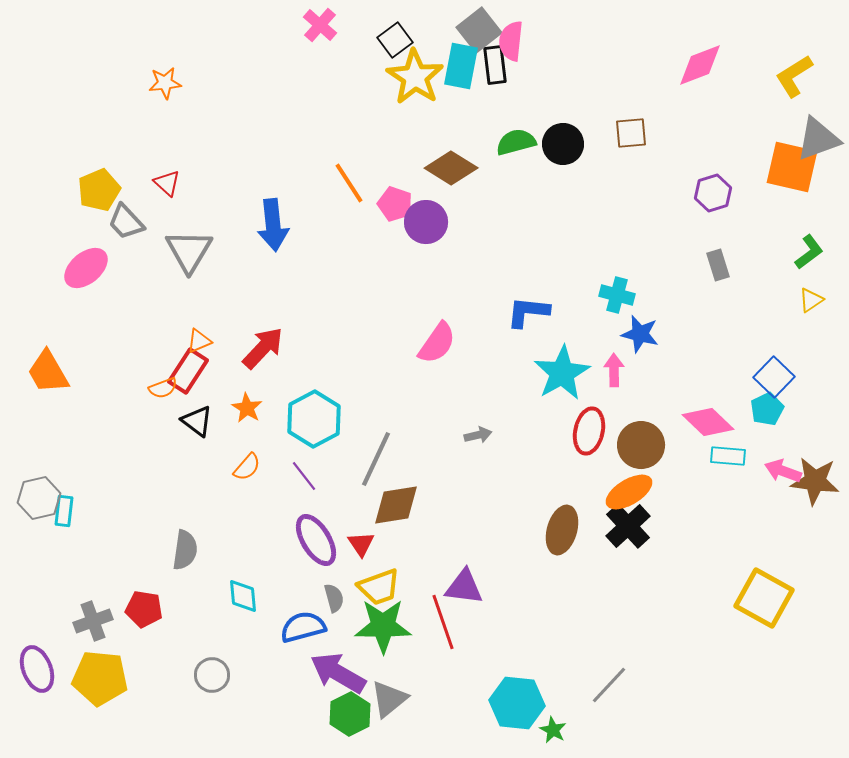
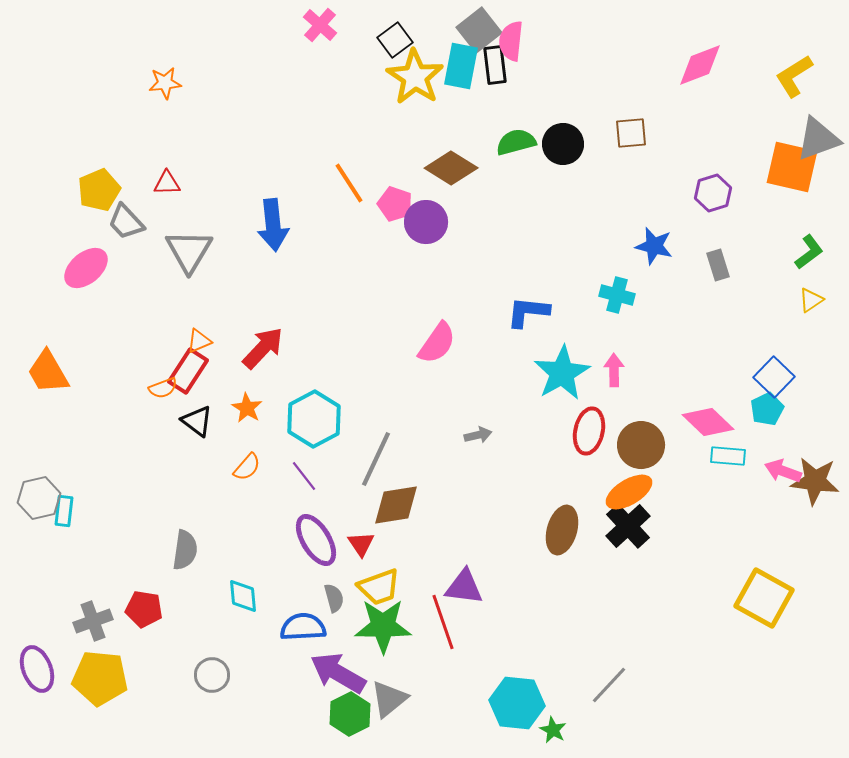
red triangle at (167, 183): rotated 44 degrees counterclockwise
blue star at (640, 334): moved 14 px right, 88 px up
blue semicircle at (303, 627): rotated 12 degrees clockwise
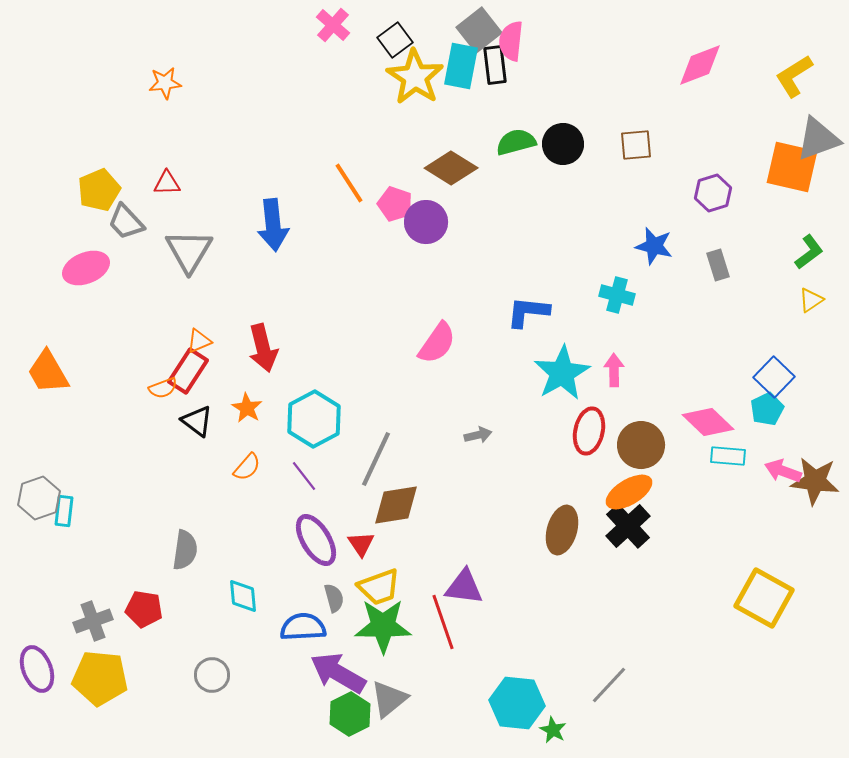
pink cross at (320, 25): moved 13 px right
brown square at (631, 133): moved 5 px right, 12 px down
pink ellipse at (86, 268): rotated 18 degrees clockwise
red arrow at (263, 348): rotated 123 degrees clockwise
gray hexagon at (39, 498): rotated 6 degrees counterclockwise
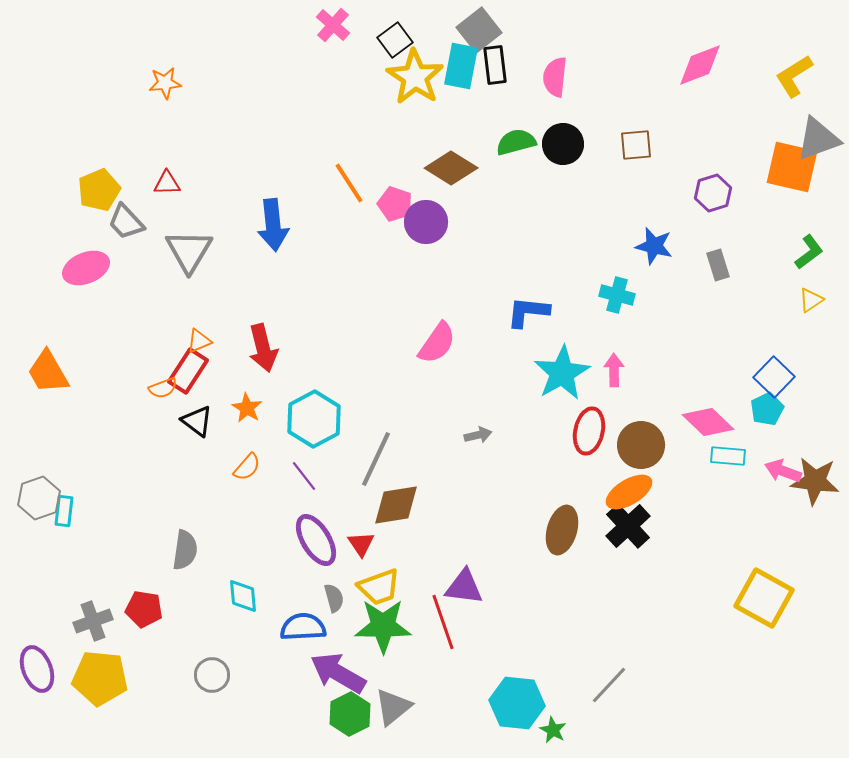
pink semicircle at (511, 41): moved 44 px right, 36 px down
gray triangle at (389, 699): moved 4 px right, 8 px down
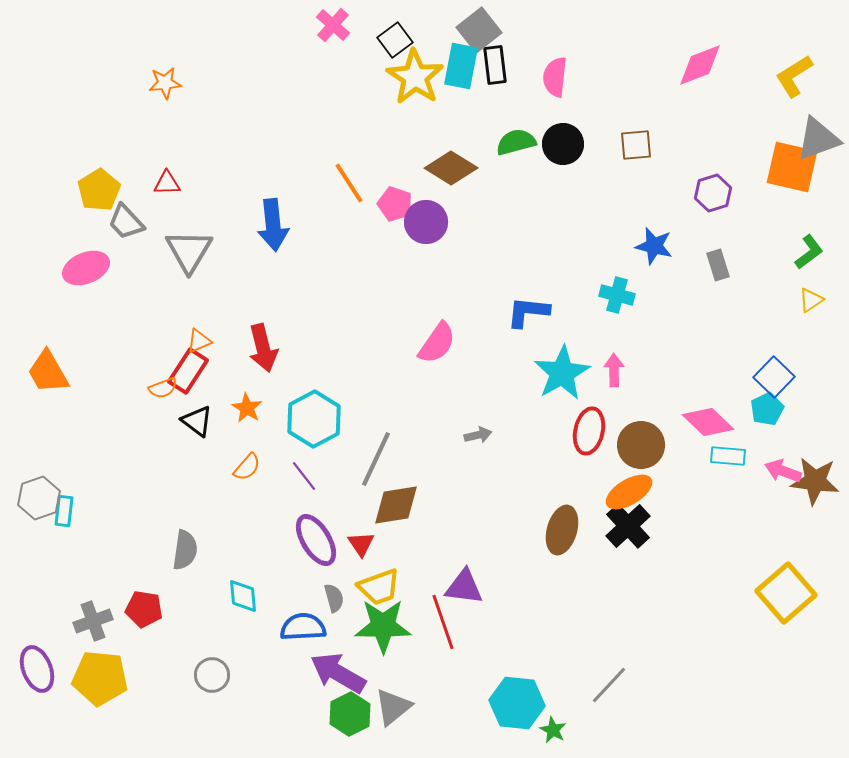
yellow pentagon at (99, 190): rotated 9 degrees counterclockwise
yellow square at (764, 598): moved 22 px right, 5 px up; rotated 20 degrees clockwise
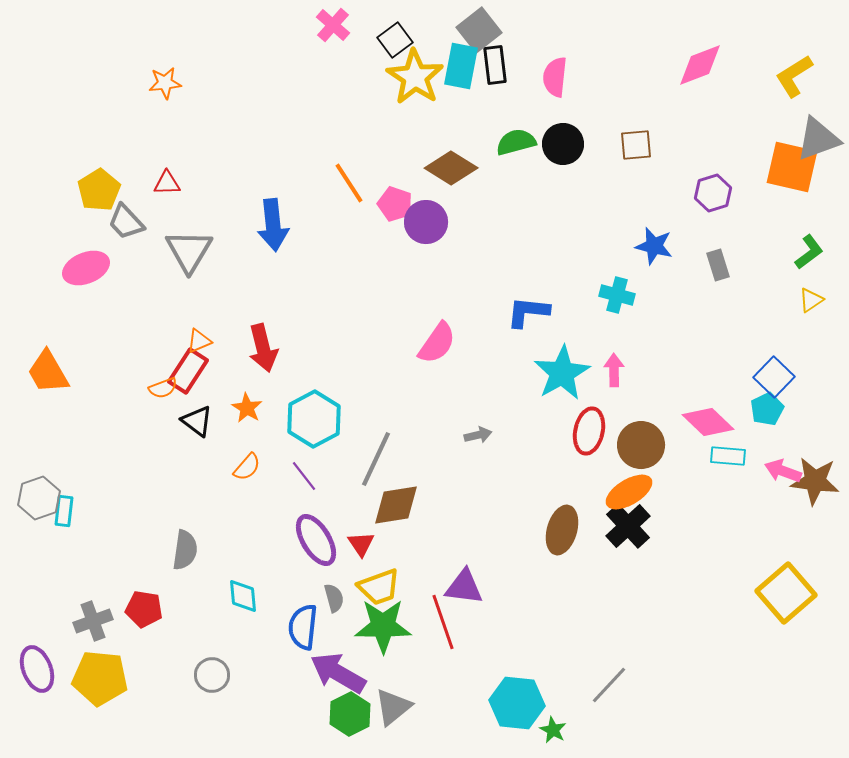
blue semicircle at (303, 627): rotated 81 degrees counterclockwise
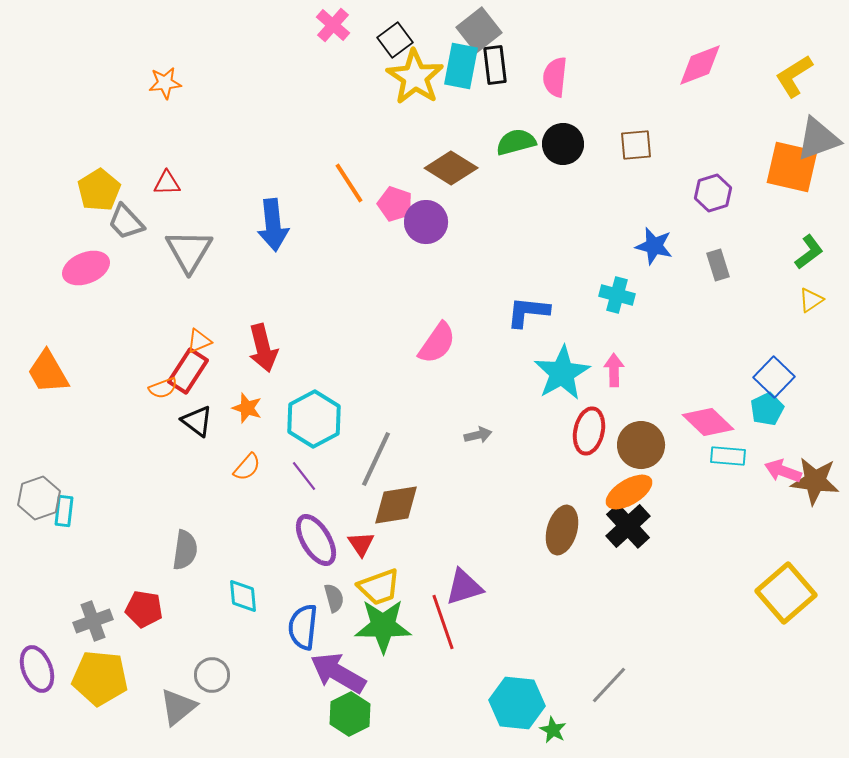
orange star at (247, 408): rotated 12 degrees counterclockwise
purple triangle at (464, 587): rotated 24 degrees counterclockwise
gray triangle at (393, 707): moved 215 px left
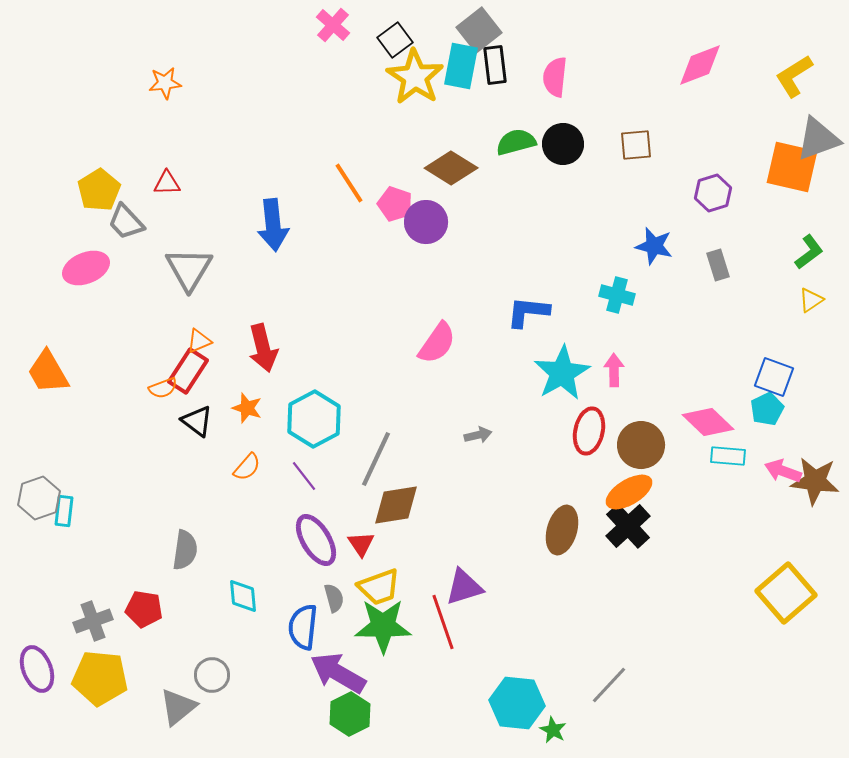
gray triangle at (189, 251): moved 18 px down
blue square at (774, 377): rotated 24 degrees counterclockwise
